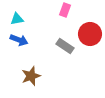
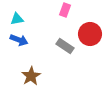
brown star: rotated 12 degrees counterclockwise
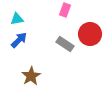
blue arrow: rotated 66 degrees counterclockwise
gray rectangle: moved 2 px up
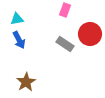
blue arrow: rotated 108 degrees clockwise
brown star: moved 5 px left, 6 px down
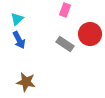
cyan triangle: rotated 32 degrees counterclockwise
brown star: rotated 30 degrees counterclockwise
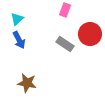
brown star: moved 1 px right, 1 px down
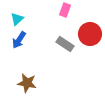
blue arrow: rotated 60 degrees clockwise
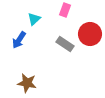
cyan triangle: moved 17 px right
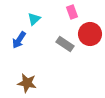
pink rectangle: moved 7 px right, 2 px down; rotated 40 degrees counterclockwise
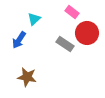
pink rectangle: rotated 32 degrees counterclockwise
red circle: moved 3 px left, 1 px up
brown star: moved 6 px up
